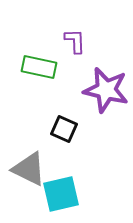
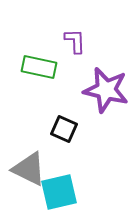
cyan square: moved 2 px left, 2 px up
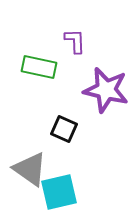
gray triangle: moved 1 px right; rotated 9 degrees clockwise
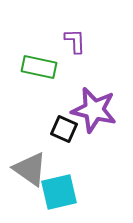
purple star: moved 12 px left, 20 px down
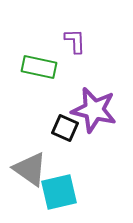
black square: moved 1 px right, 1 px up
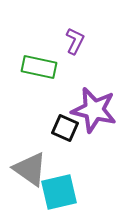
purple L-shape: rotated 28 degrees clockwise
